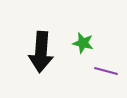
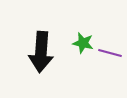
purple line: moved 4 px right, 18 px up
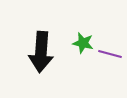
purple line: moved 1 px down
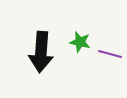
green star: moved 3 px left, 1 px up
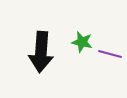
green star: moved 2 px right
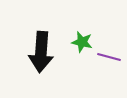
purple line: moved 1 px left, 3 px down
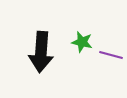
purple line: moved 2 px right, 2 px up
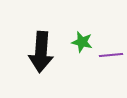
purple line: rotated 20 degrees counterclockwise
